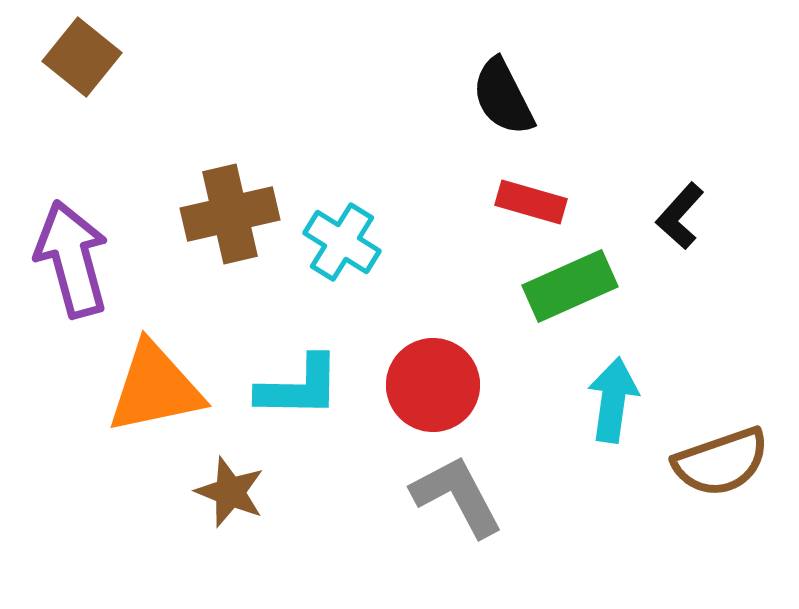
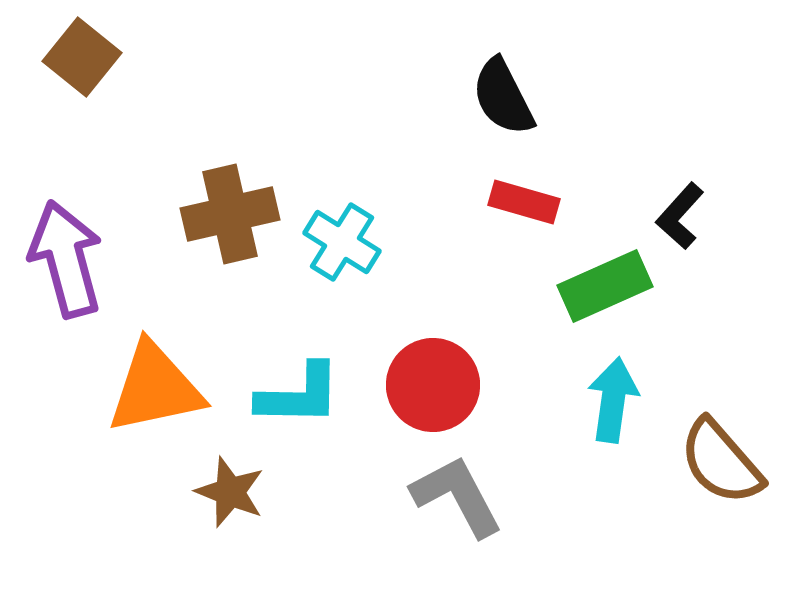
red rectangle: moved 7 px left
purple arrow: moved 6 px left
green rectangle: moved 35 px right
cyan L-shape: moved 8 px down
brown semicircle: rotated 68 degrees clockwise
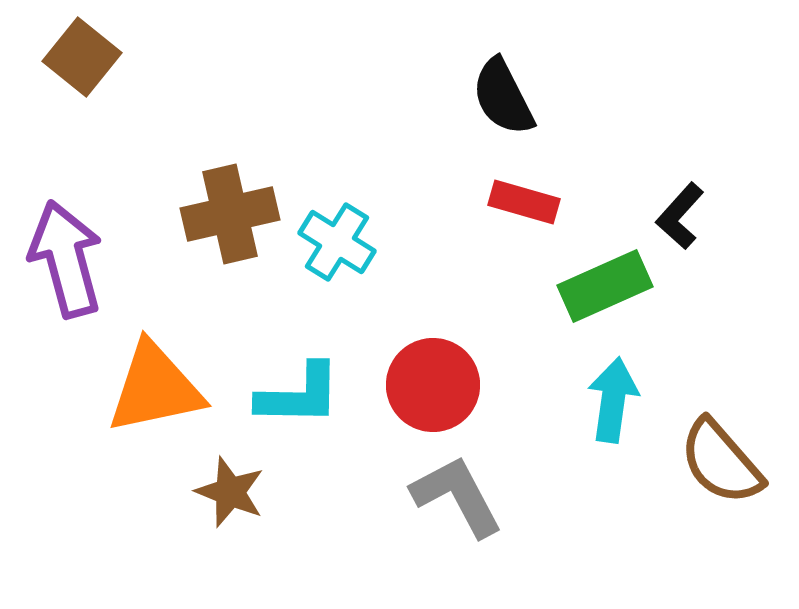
cyan cross: moved 5 px left
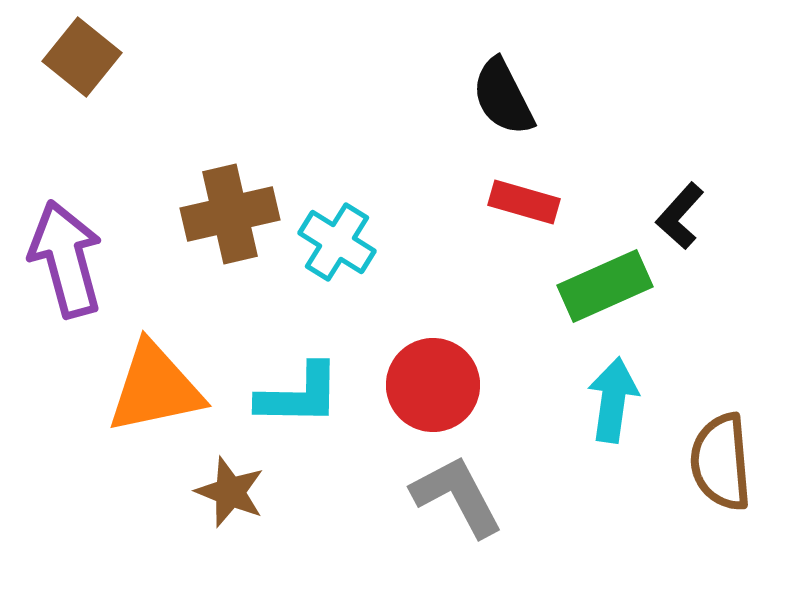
brown semicircle: rotated 36 degrees clockwise
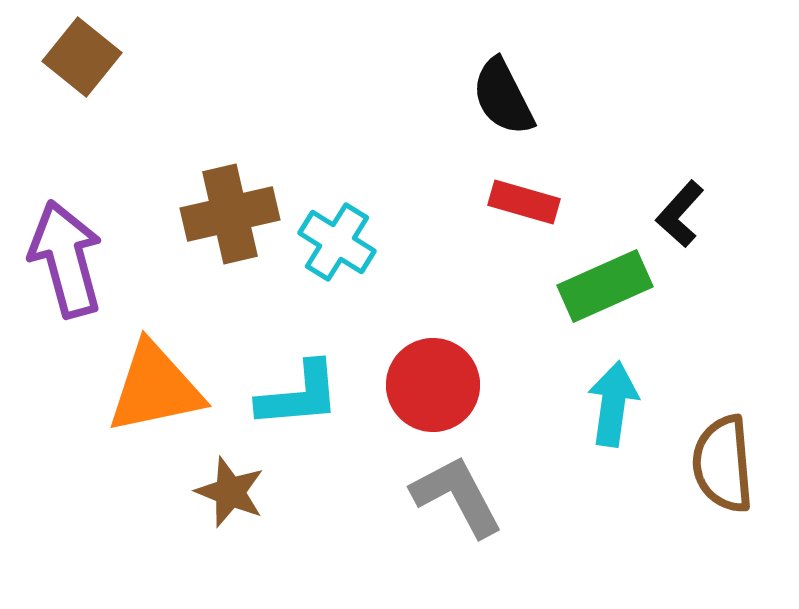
black L-shape: moved 2 px up
cyan L-shape: rotated 6 degrees counterclockwise
cyan arrow: moved 4 px down
brown semicircle: moved 2 px right, 2 px down
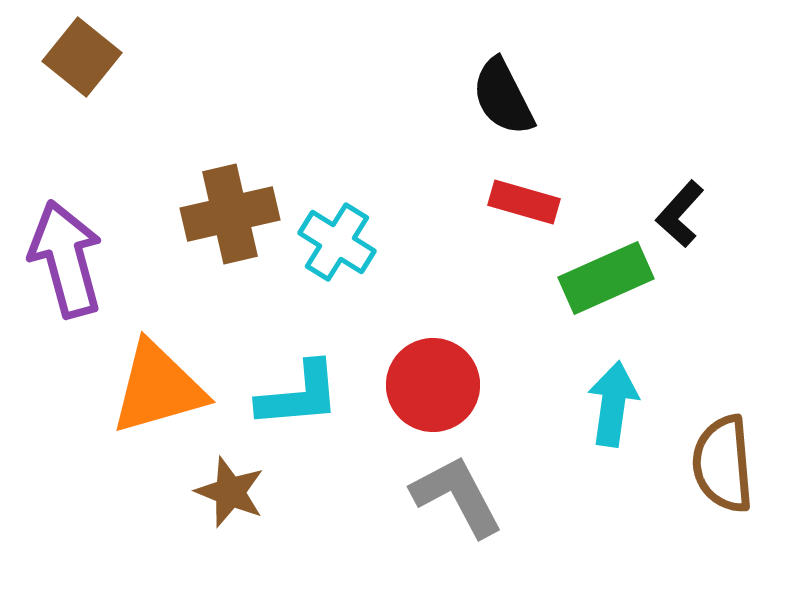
green rectangle: moved 1 px right, 8 px up
orange triangle: moved 3 px right; rotated 4 degrees counterclockwise
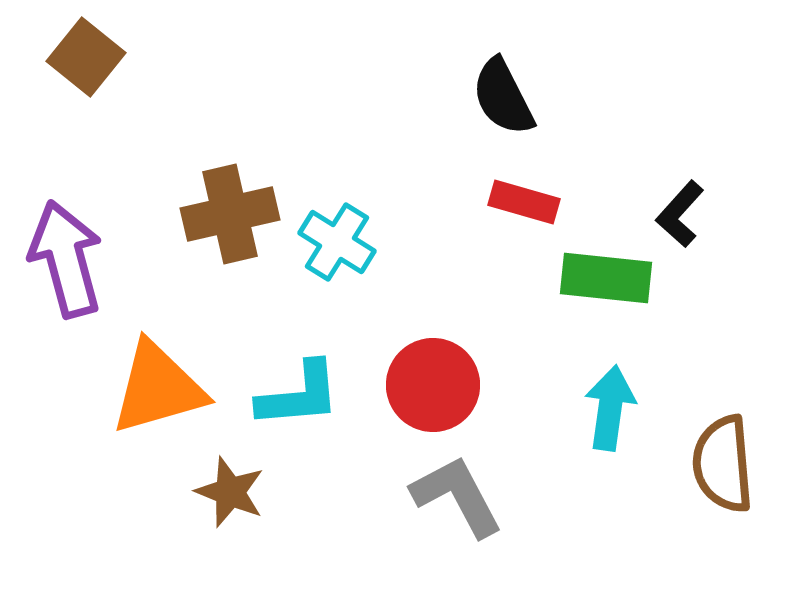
brown square: moved 4 px right
green rectangle: rotated 30 degrees clockwise
cyan arrow: moved 3 px left, 4 px down
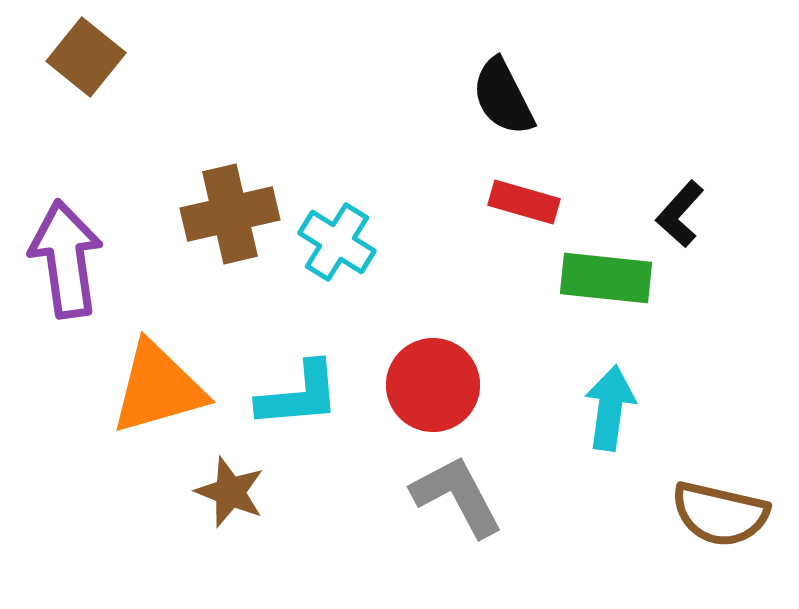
purple arrow: rotated 7 degrees clockwise
brown semicircle: moved 3 px left, 50 px down; rotated 72 degrees counterclockwise
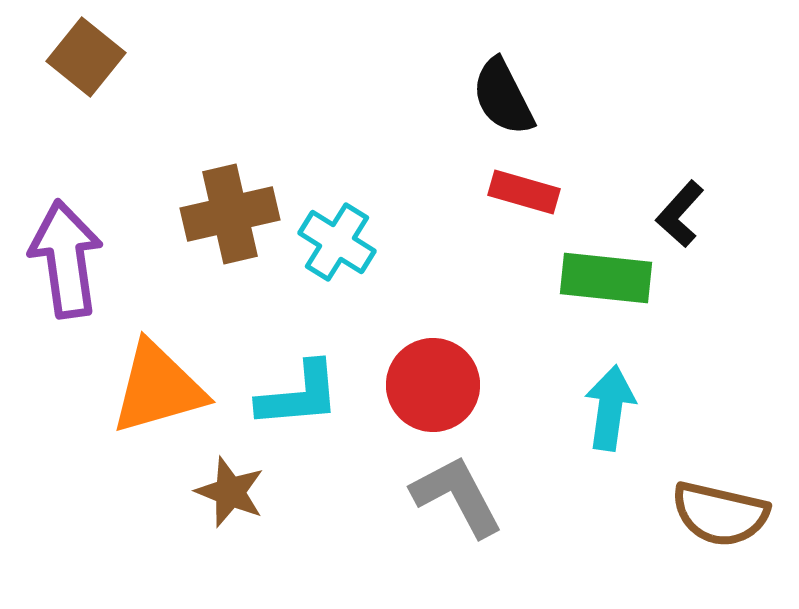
red rectangle: moved 10 px up
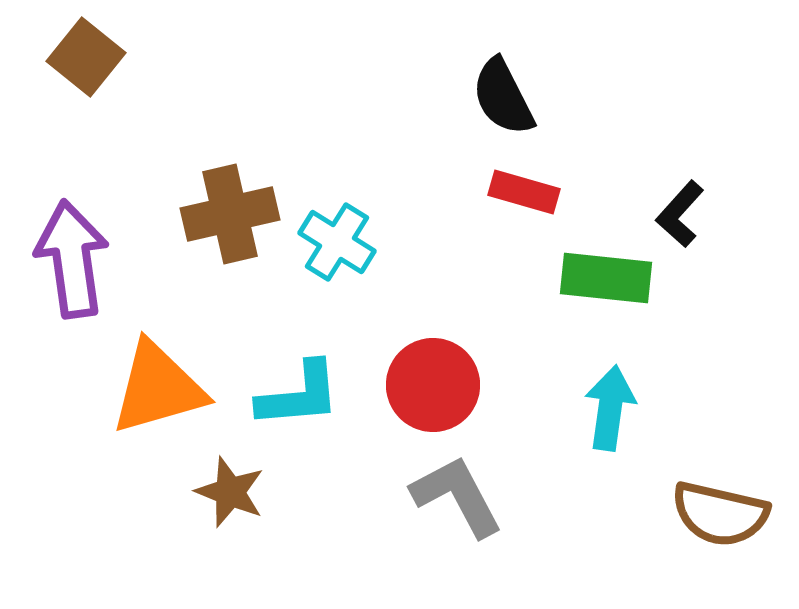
purple arrow: moved 6 px right
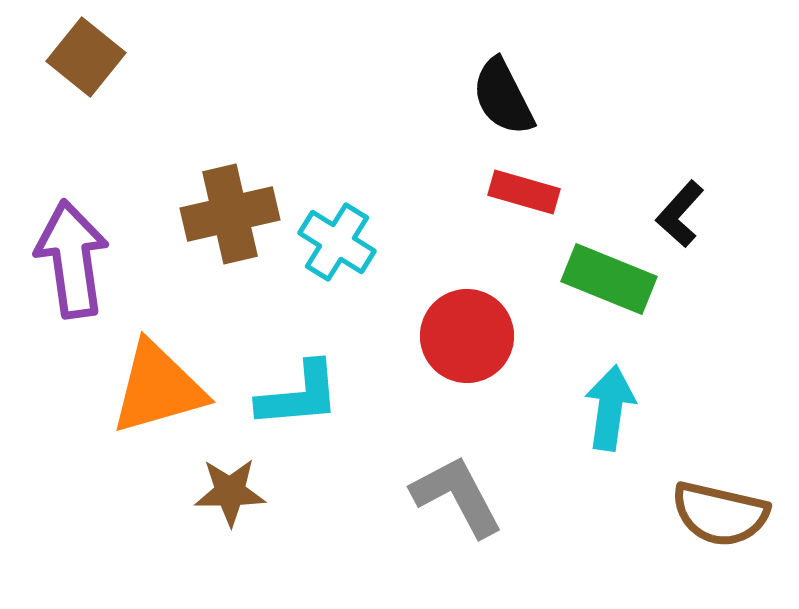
green rectangle: moved 3 px right, 1 px down; rotated 16 degrees clockwise
red circle: moved 34 px right, 49 px up
brown star: rotated 22 degrees counterclockwise
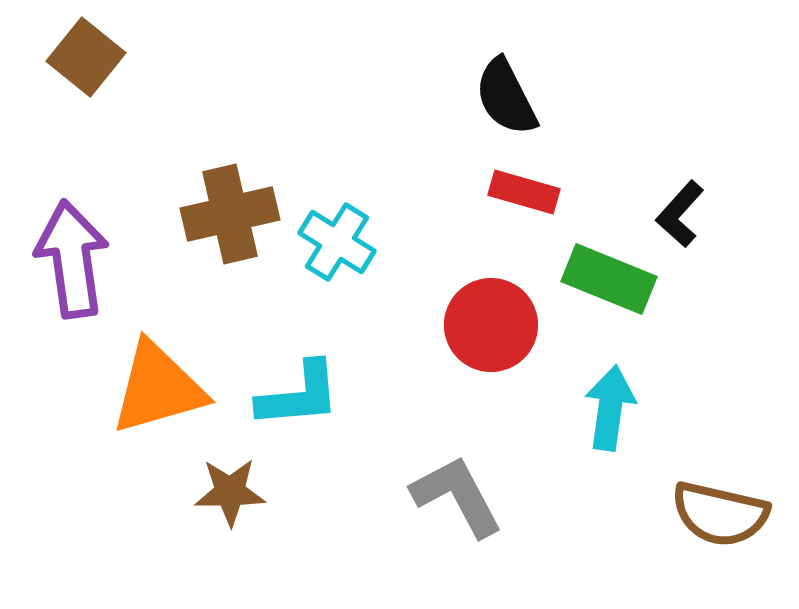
black semicircle: moved 3 px right
red circle: moved 24 px right, 11 px up
